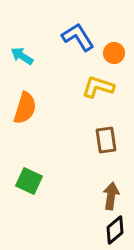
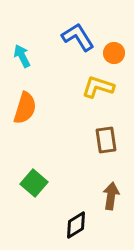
cyan arrow: rotated 30 degrees clockwise
green square: moved 5 px right, 2 px down; rotated 16 degrees clockwise
black diamond: moved 39 px left, 5 px up; rotated 8 degrees clockwise
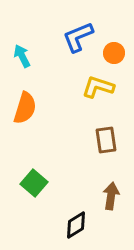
blue L-shape: rotated 80 degrees counterclockwise
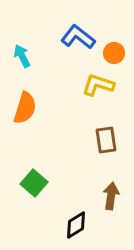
blue L-shape: rotated 60 degrees clockwise
yellow L-shape: moved 2 px up
